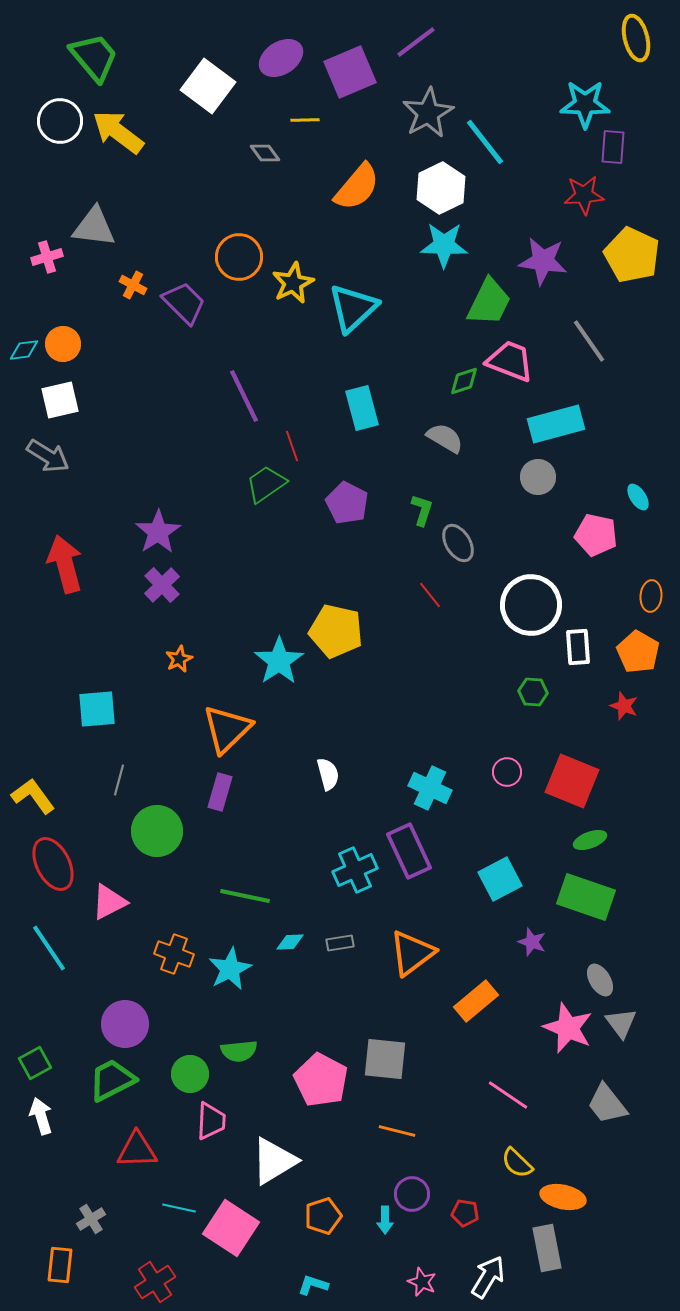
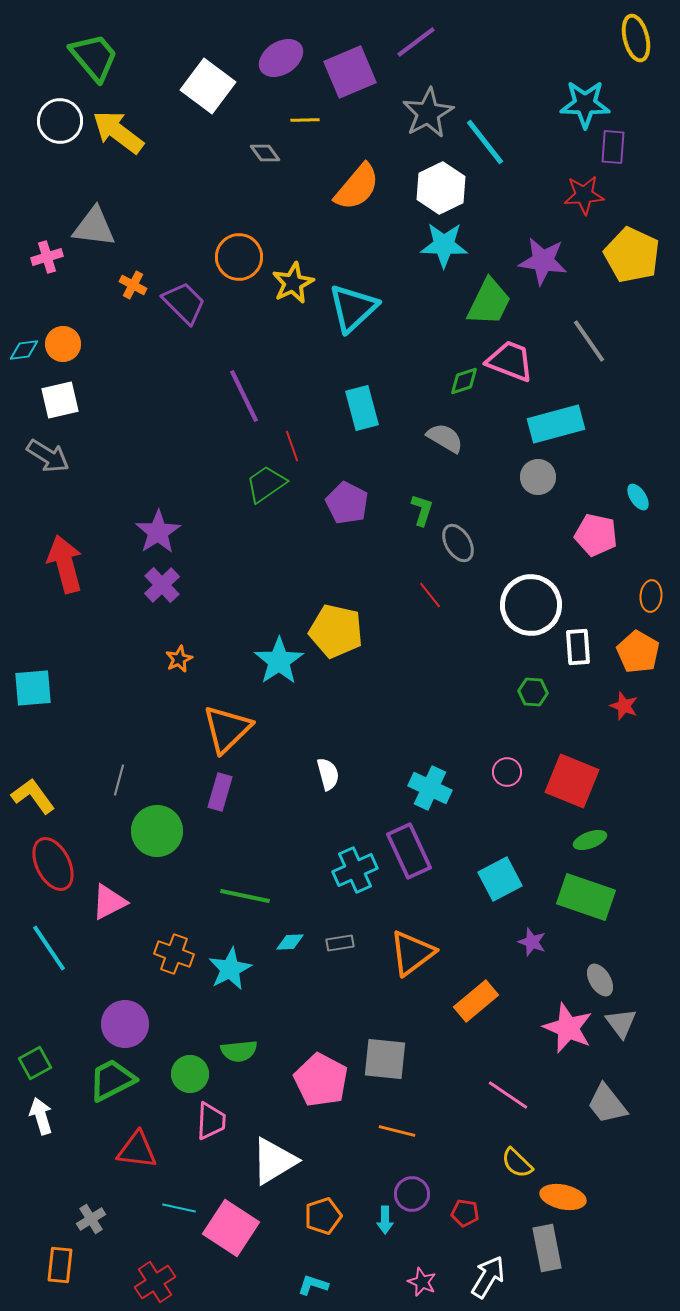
cyan square at (97, 709): moved 64 px left, 21 px up
red triangle at (137, 1150): rotated 9 degrees clockwise
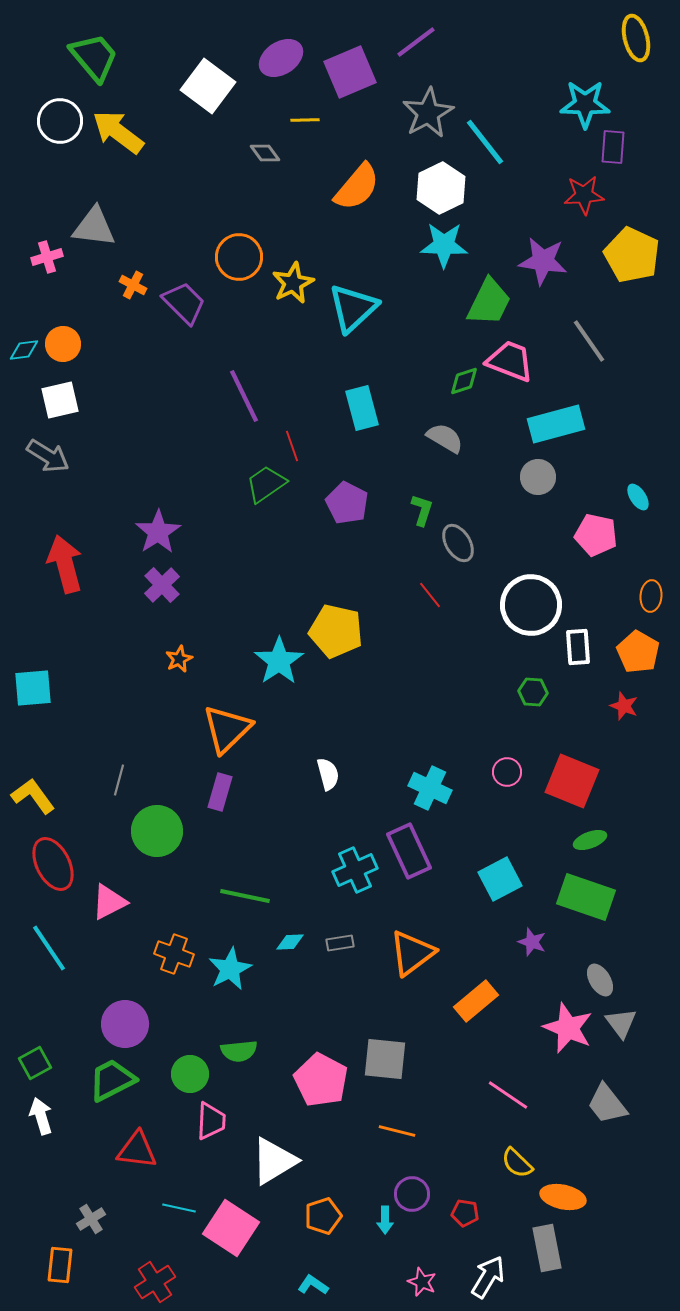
cyan L-shape at (313, 1285): rotated 16 degrees clockwise
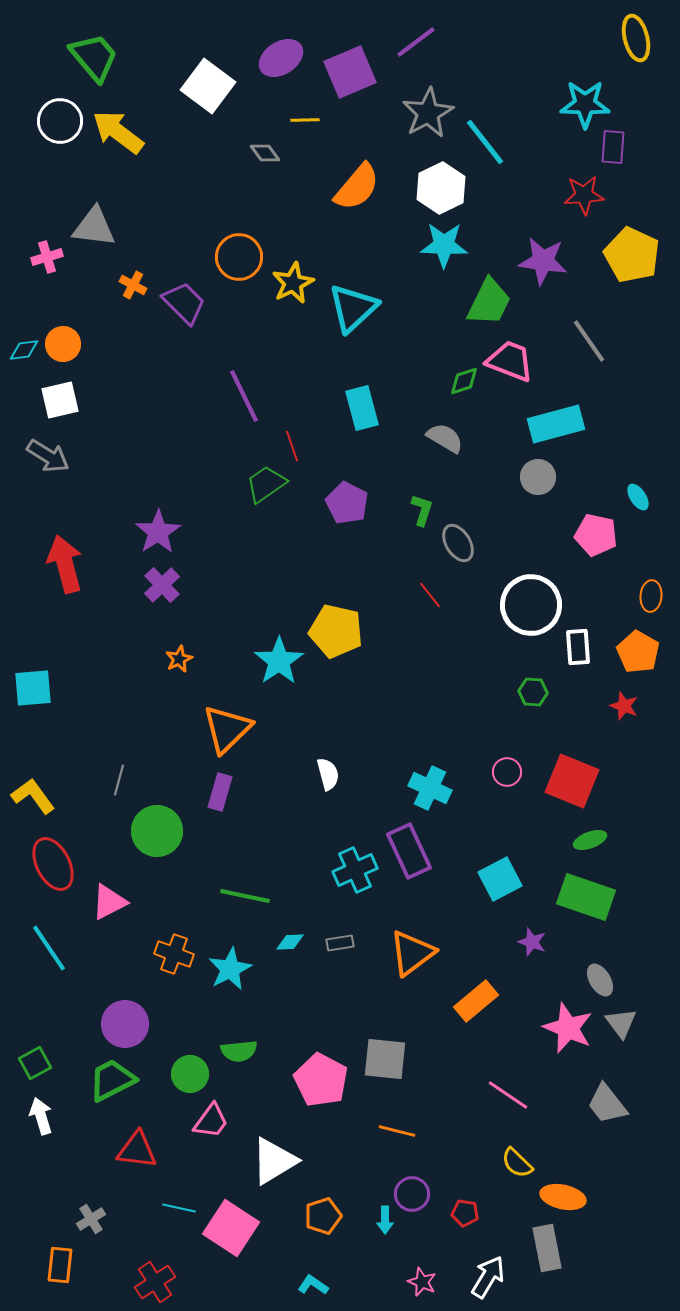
pink trapezoid at (211, 1121): rotated 33 degrees clockwise
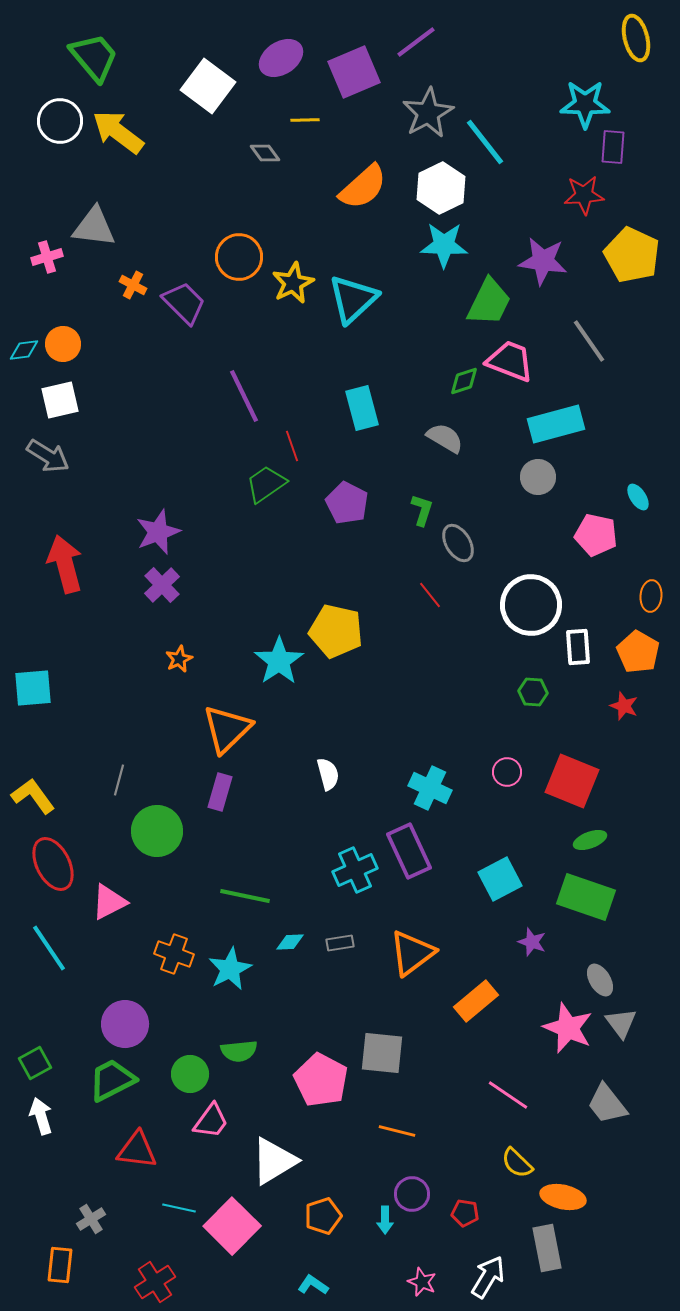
purple square at (350, 72): moved 4 px right
orange semicircle at (357, 187): moved 6 px right; rotated 8 degrees clockwise
cyan triangle at (353, 308): moved 9 px up
purple star at (158, 532): rotated 12 degrees clockwise
gray square at (385, 1059): moved 3 px left, 6 px up
pink square at (231, 1228): moved 1 px right, 2 px up; rotated 12 degrees clockwise
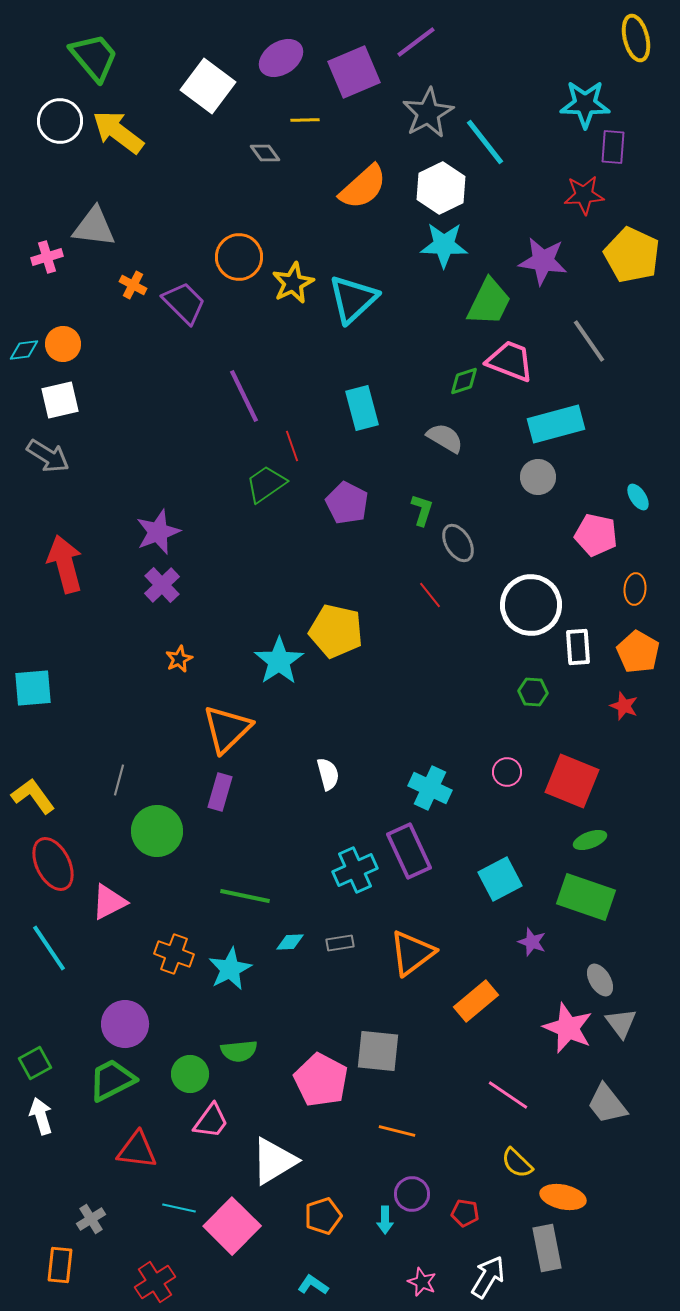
orange ellipse at (651, 596): moved 16 px left, 7 px up
gray square at (382, 1053): moved 4 px left, 2 px up
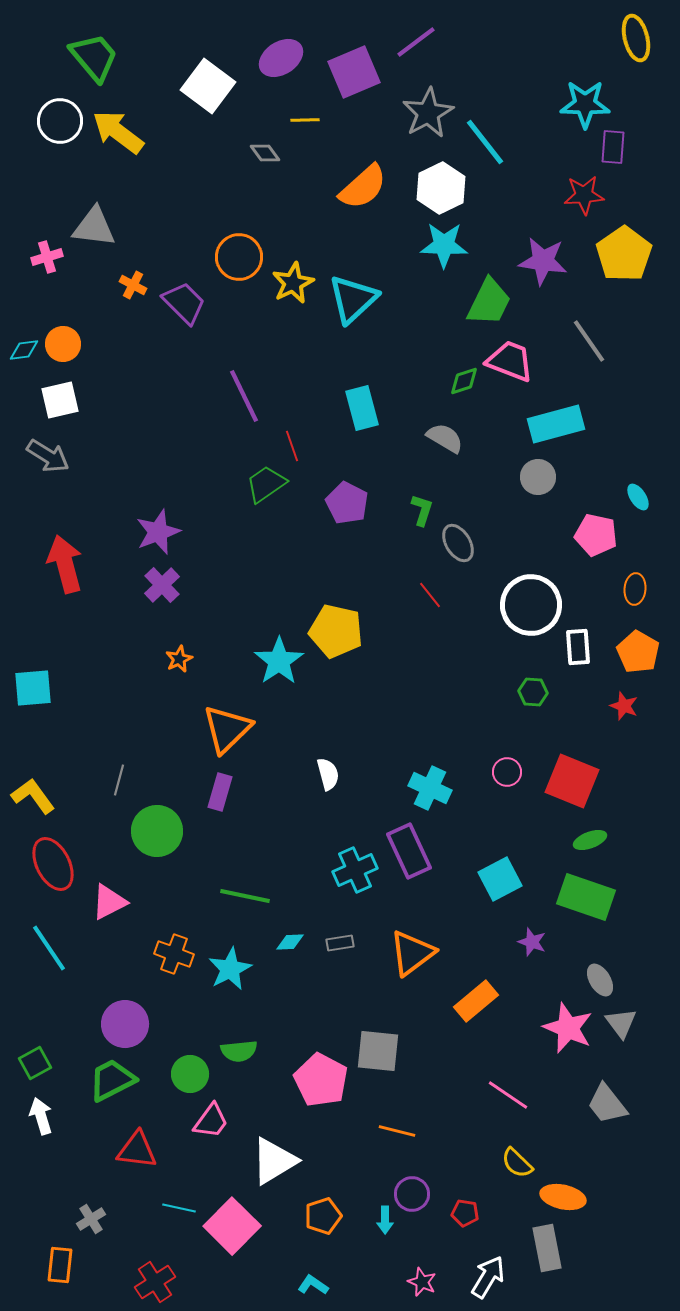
yellow pentagon at (632, 255): moved 8 px left, 1 px up; rotated 12 degrees clockwise
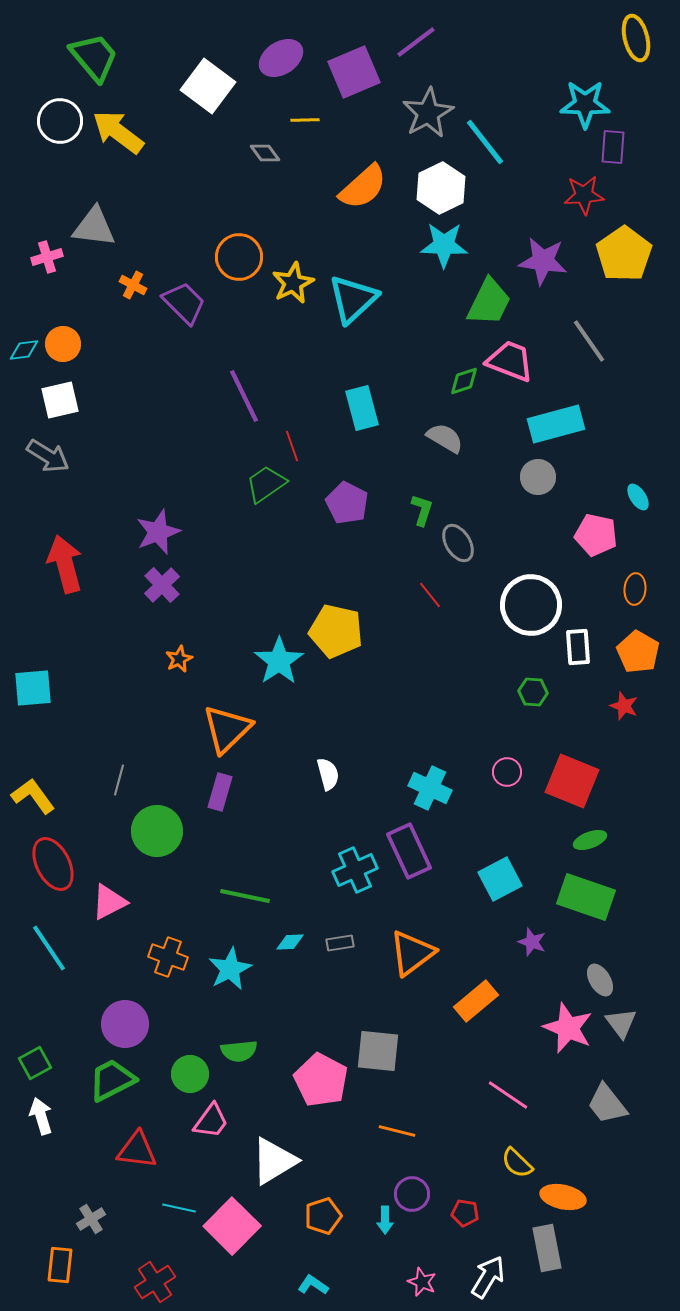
orange cross at (174, 954): moved 6 px left, 3 px down
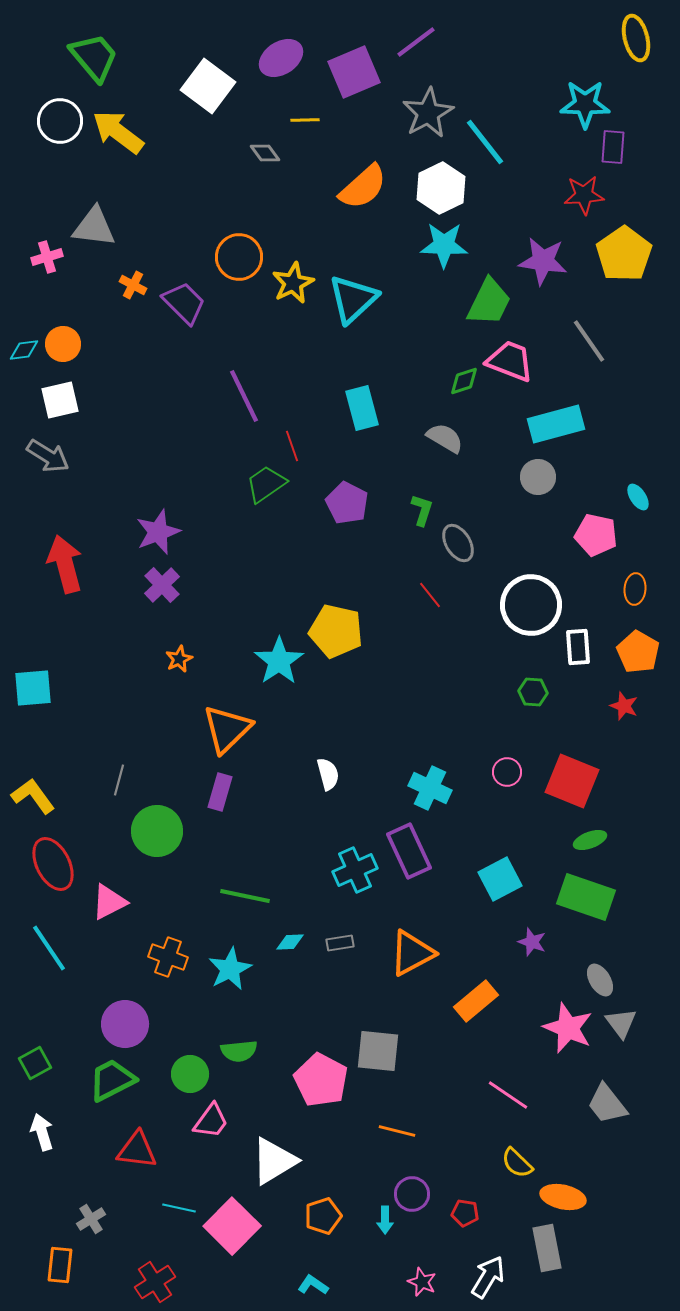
orange triangle at (412, 953): rotated 9 degrees clockwise
white arrow at (41, 1116): moved 1 px right, 16 px down
